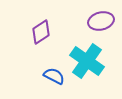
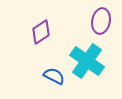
purple ellipse: rotated 65 degrees counterclockwise
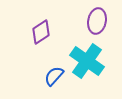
purple ellipse: moved 4 px left
blue semicircle: rotated 75 degrees counterclockwise
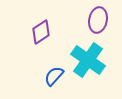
purple ellipse: moved 1 px right, 1 px up
cyan cross: moved 1 px right, 1 px up
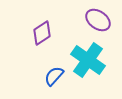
purple ellipse: rotated 65 degrees counterclockwise
purple diamond: moved 1 px right, 1 px down
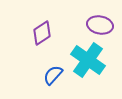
purple ellipse: moved 2 px right, 5 px down; rotated 25 degrees counterclockwise
blue semicircle: moved 1 px left, 1 px up
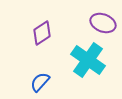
purple ellipse: moved 3 px right, 2 px up; rotated 10 degrees clockwise
blue semicircle: moved 13 px left, 7 px down
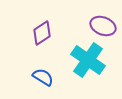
purple ellipse: moved 3 px down
blue semicircle: moved 3 px right, 5 px up; rotated 80 degrees clockwise
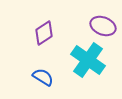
purple diamond: moved 2 px right
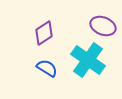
blue semicircle: moved 4 px right, 9 px up
